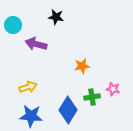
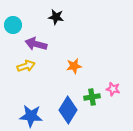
orange star: moved 8 px left
yellow arrow: moved 2 px left, 21 px up
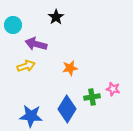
black star: rotated 28 degrees clockwise
orange star: moved 4 px left, 2 px down
blue diamond: moved 1 px left, 1 px up
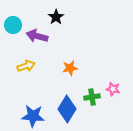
purple arrow: moved 1 px right, 8 px up
blue star: moved 2 px right
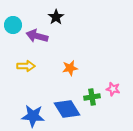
yellow arrow: rotated 18 degrees clockwise
blue diamond: rotated 64 degrees counterclockwise
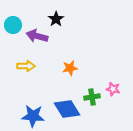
black star: moved 2 px down
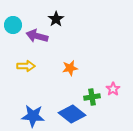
pink star: rotated 24 degrees clockwise
blue diamond: moved 5 px right, 5 px down; rotated 20 degrees counterclockwise
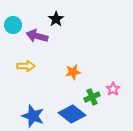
orange star: moved 3 px right, 4 px down
green cross: rotated 14 degrees counterclockwise
blue star: rotated 15 degrees clockwise
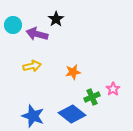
purple arrow: moved 2 px up
yellow arrow: moved 6 px right; rotated 12 degrees counterclockwise
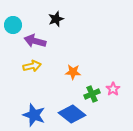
black star: rotated 14 degrees clockwise
purple arrow: moved 2 px left, 7 px down
orange star: rotated 14 degrees clockwise
green cross: moved 3 px up
blue star: moved 1 px right, 1 px up
